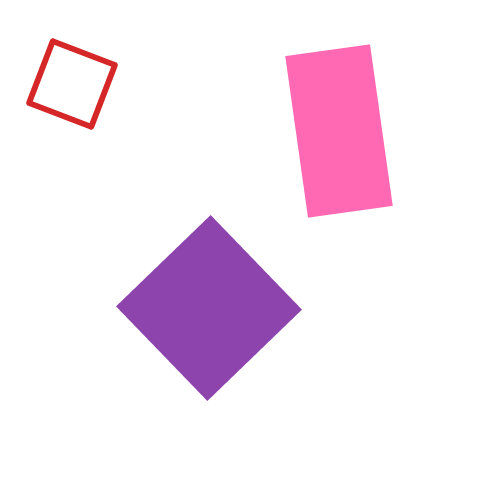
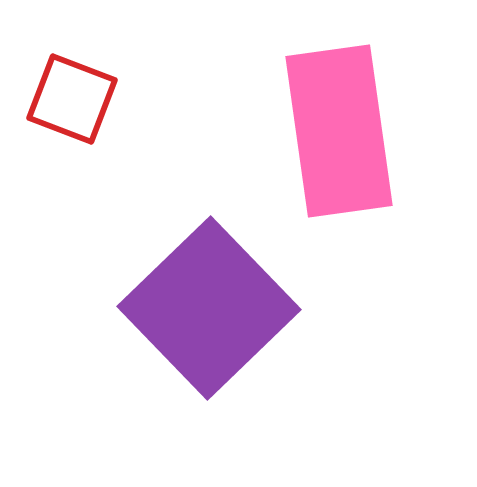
red square: moved 15 px down
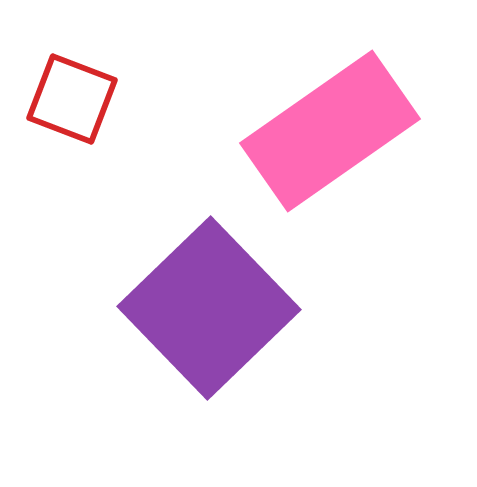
pink rectangle: moved 9 px left; rotated 63 degrees clockwise
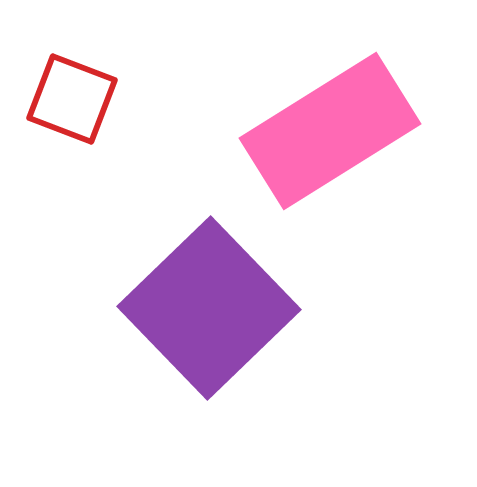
pink rectangle: rotated 3 degrees clockwise
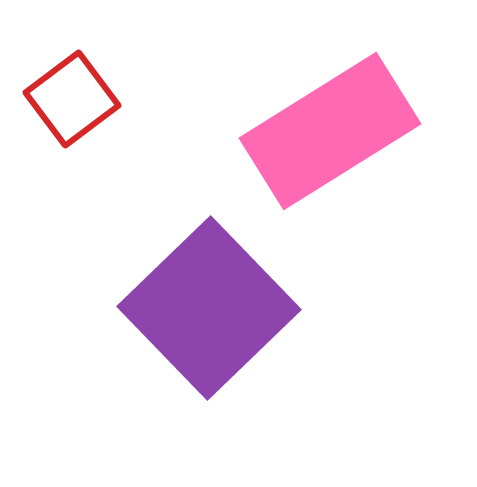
red square: rotated 32 degrees clockwise
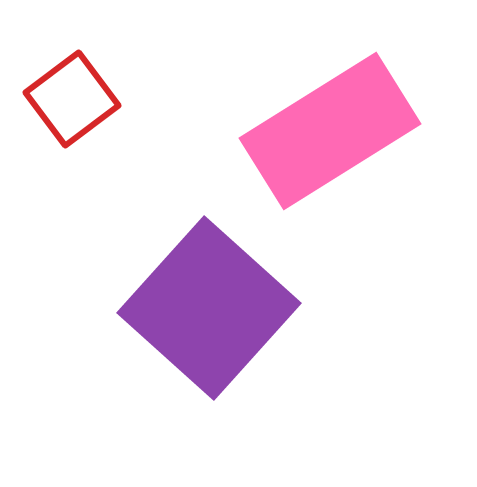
purple square: rotated 4 degrees counterclockwise
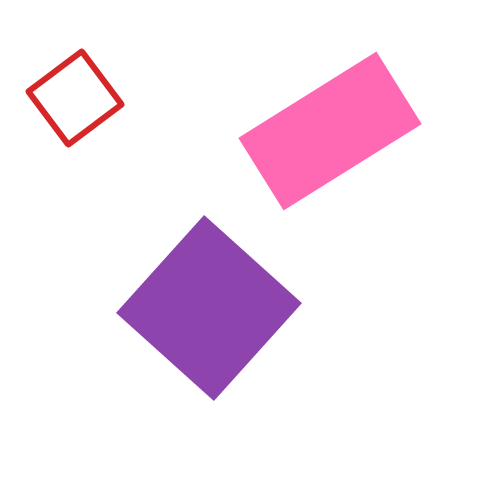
red square: moved 3 px right, 1 px up
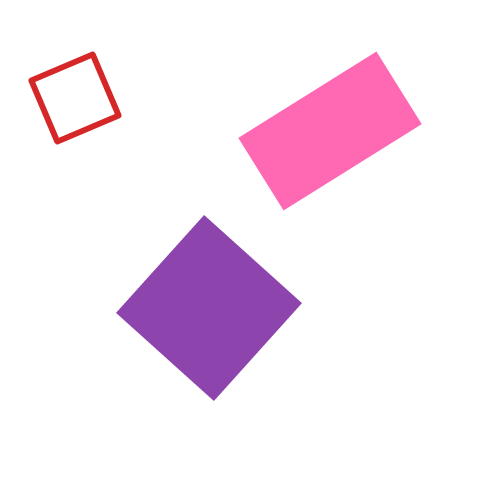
red square: rotated 14 degrees clockwise
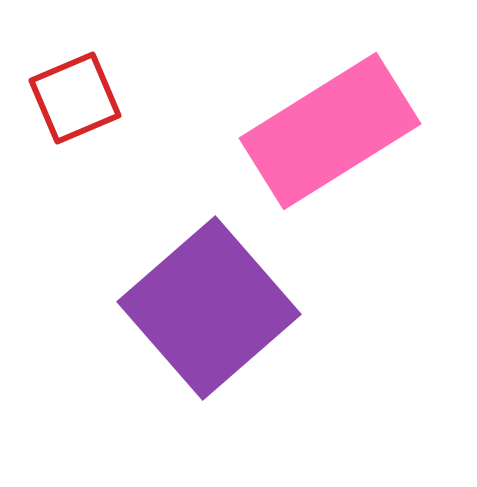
purple square: rotated 7 degrees clockwise
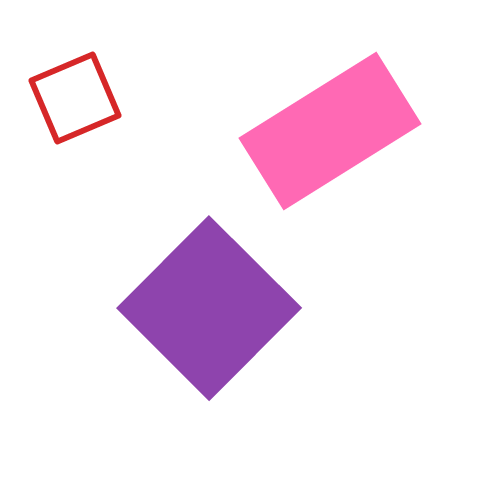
purple square: rotated 4 degrees counterclockwise
